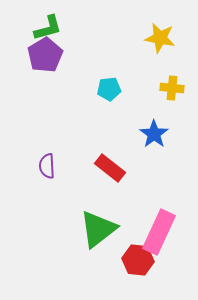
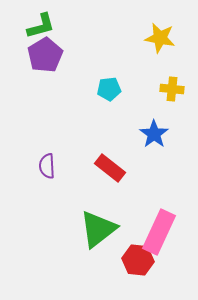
green L-shape: moved 7 px left, 2 px up
yellow cross: moved 1 px down
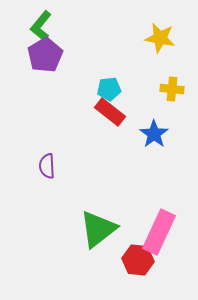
green L-shape: rotated 144 degrees clockwise
red rectangle: moved 56 px up
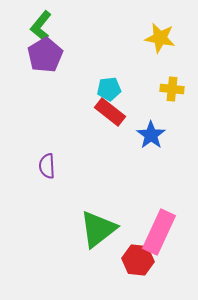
blue star: moved 3 px left, 1 px down
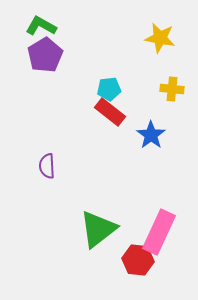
green L-shape: rotated 80 degrees clockwise
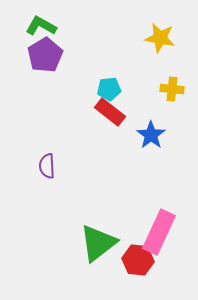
green triangle: moved 14 px down
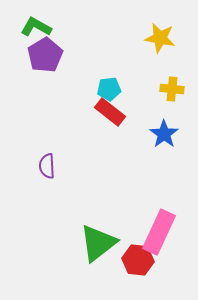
green L-shape: moved 5 px left, 1 px down
blue star: moved 13 px right, 1 px up
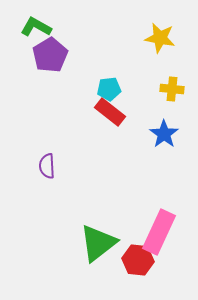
purple pentagon: moved 5 px right
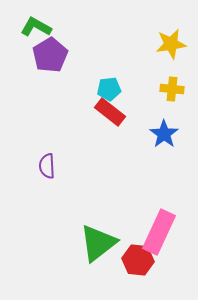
yellow star: moved 11 px right, 6 px down; rotated 20 degrees counterclockwise
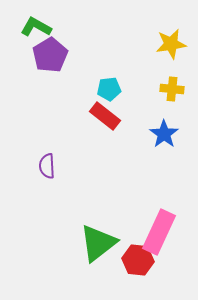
red rectangle: moved 5 px left, 4 px down
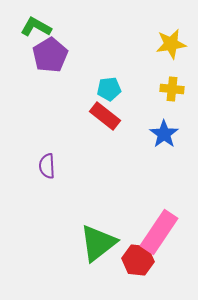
pink rectangle: rotated 9 degrees clockwise
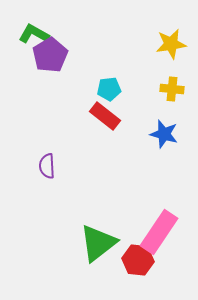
green L-shape: moved 2 px left, 7 px down
blue star: rotated 20 degrees counterclockwise
